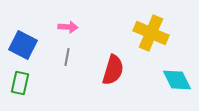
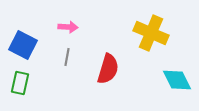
red semicircle: moved 5 px left, 1 px up
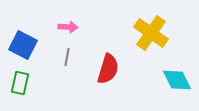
yellow cross: rotated 12 degrees clockwise
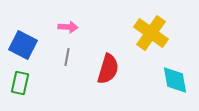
cyan diamond: moved 2 px left; rotated 16 degrees clockwise
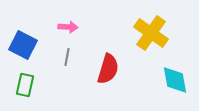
green rectangle: moved 5 px right, 2 px down
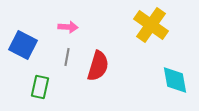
yellow cross: moved 8 px up
red semicircle: moved 10 px left, 3 px up
green rectangle: moved 15 px right, 2 px down
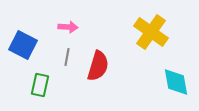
yellow cross: moved 7 px down
cyan diamond: moved 1 px right, 2 px down
green rectangle: moved 2 px up
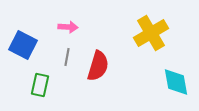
yellow cross: moved 1 px down; rotated 24 degrees clockwise
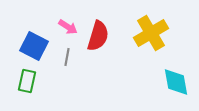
pink arrow: rotated 30 degrees clockwise
blue square: moved 11 px right, 1 px down
red semicircle: moved 30 px up
green rectangle: moved 13 px left, 4 px up
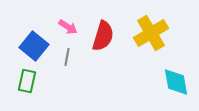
red semicircle: moved 5 px right
blue square: rotated 12 degrees clockwise
